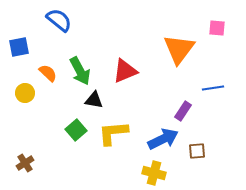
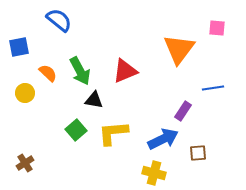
brown square: moved 1 px right, 2 px down
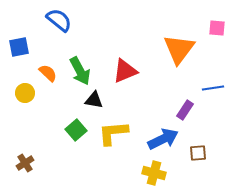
purple rectangle: moved 2 px right, 1 px up
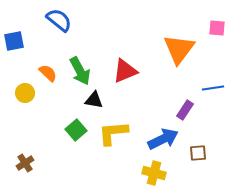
blue square: moved 5 px left, 6 px up
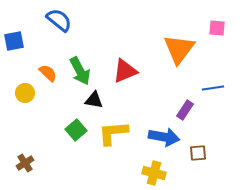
blue arrow: moved 1 px right, 2 px up; rotated 36 degrees clockwise
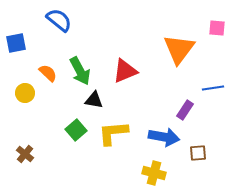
blue square: moved 2 px right, 2 px down
brown cross: moved 9 px up; rotated 18 degrees counterclockwise
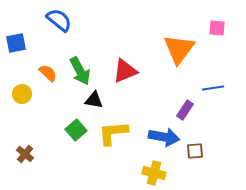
yellow circle: moved 3 px left, 1 px down
brown square: moved 3 px left, 2 px up
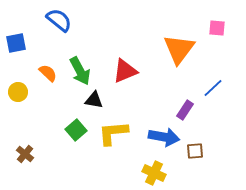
blue line: rotated 35 degrees counterclockwise
yellow circle: moved 4 px left, 2 px up
yellow cross: rotated 10 degrees clockwise
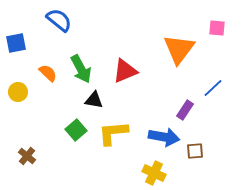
green arrow: moved 1 px right, 2 px up
brown cross: moved 2 px right, 2 px down
